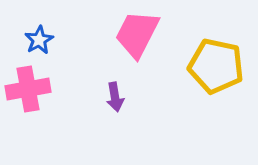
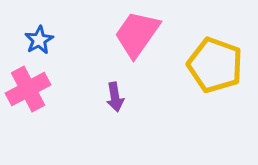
pink trapezoid: rotated 8 degrees clockwise
yellow pentagon: moved 1 px left, 1 px up; rotated 8 degrees clockwise
pink cross: rotated 18 degrees counterclockwise
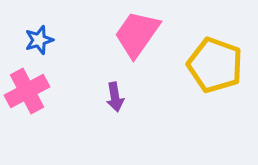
blue star: rotated 12 degrees clockwise
pink cross: moved 1 px left, 2 px down
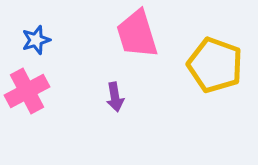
pink trapezoid: rotated 52 degrees counterclockwise
blue star: moved 3 px left
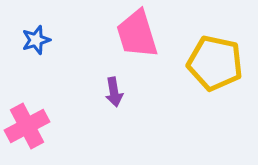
yellow pentagon: moved 2 px up; rotated 8 degrees counterclockwise
pink cross: moved 35 px down
purple arrow: moved 1 px left, 5 px up
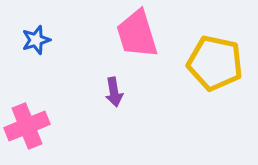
pink cross: rotated 6 degrees clockwise
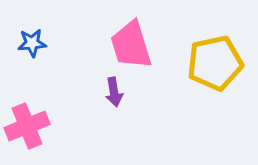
pink trapezoid: moved 6 px left, 11 px down
blue star: moved 4 px left, 3 px down; rotated 12 degrees clockwise
yellow pentagon: rotated 24 degrees counterclockwise
